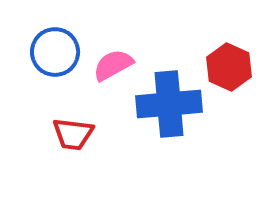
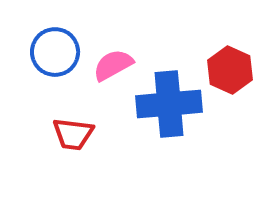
red hexagon: moved 1 px right, 3 px down
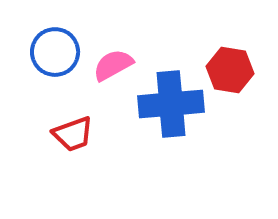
red hexagon: rotated 15 degrees counterclockwise
blue cross: moved 2 px right
red trapezoid: rotated 27 degrees counterclockwise
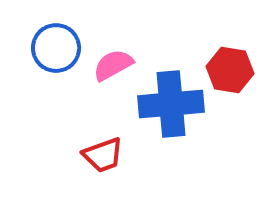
blue circle: moved 1 px right, 4 px up
red trapezoid: moved 30 px right, 21 px down
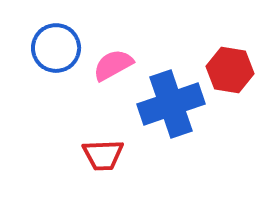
blue cross: rotated 14 degrees counterclockwise
red trapezoid: rotated 18 degrees clockwise
